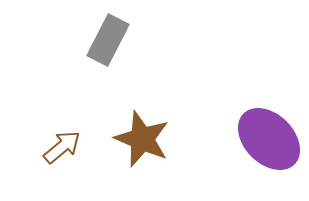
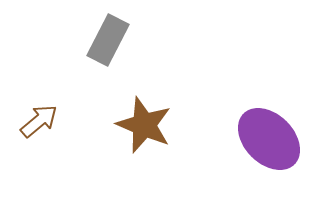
brown star: moved 2 px right, 14 px up
brown arrow: moved 23 px left, 26 px up
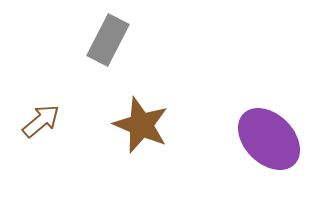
brown arrow: moved 2 px right
brown star: moved 3 px left
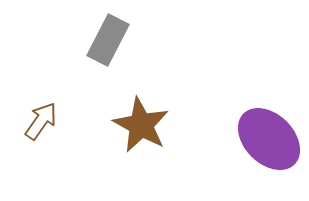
brown arrow: rotated 15 degrees counterclockwise
brown star: rotated 6 degrees clockwise
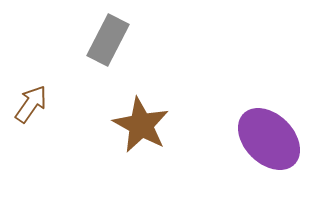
brown arrow: moved 10 px left, 17 px up
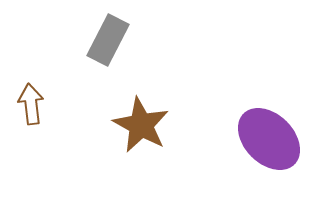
brown arrow: rotated 42 degrees counterclockwise
